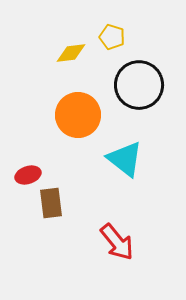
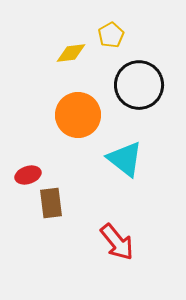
yellow pentagon: moved 1 px left, 2 px up; rotated 25 degrees clockwise
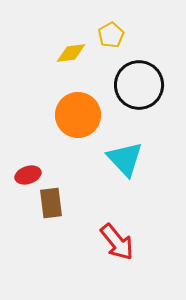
cyan triangle: rotated 9 degrees clockwise
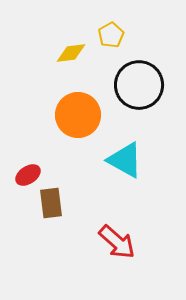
cyan triangle: moved 1 px down; rotated 18 degrees counterclockwise
red ellipse: rotated 15 degrees counterclockwise
red arrow: rotated 9 degrees counterclockwise
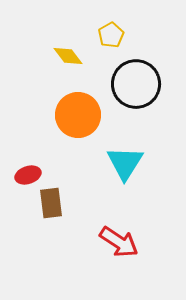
yellow diamond: moved 3 px left, 3 px down; rotated 60 degrees clockwise
black circle: moved 3 px left, 1 px up
cyan triangle: moved 3 px down; rotated 33 degrees clockwise
red ellipse: rotated 15 degrees clockwise
red arrow: moved 2 px right; rotated 9 degrees counterclockwise
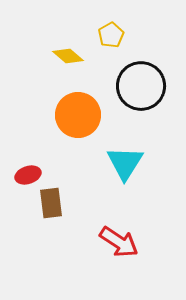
yellow diamond: rotated 12 degrees counterclockwise
black circle: moved 5 px right, 2 px down
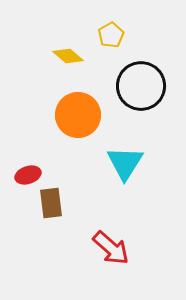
red arrow: moved 8 px left, 6 px down; rotated 9 degrees clockwise
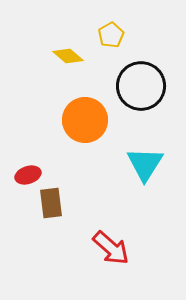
orange circle: moved 7 px right, 5 px down
cyan triangle: moved 20 px right, 1 px down
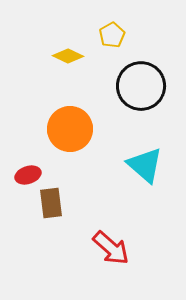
yellow pentagon: moved 1 px right
yellow diamond: rotated 16 degrees counterclockwise
orange circle: moved 15 px left, 9 px down
cyan triangle: moved 1 px down; rotated 21 degrees counterclockwise
